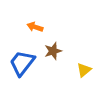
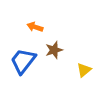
brown star: moved 1 px right, 1 px up
blue trapezoid: moved 1 px right, 2 px up
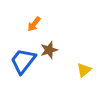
orange arrow: moved 1 px left, 3 px up; rotated 70 degrees counterclockwise
brown star: moved 5 px left
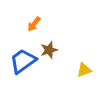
blue trapezoid: rotated 16 degrees clockwise
yellow triangle: rotated 21 degrees clockwise
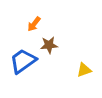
brown star: moved 5 px up; rotated 12 degrees clockwise
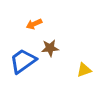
orange arrow: rotated 28 degrees clockwise
brown star: moved 1 px right, 3 px down
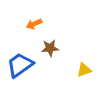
blue trapezoid: moved 3 px left, 4 px down
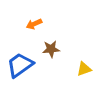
brown star: moved 1 px right, 1 px down
yellow triangle: moved 1 px up
